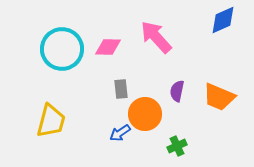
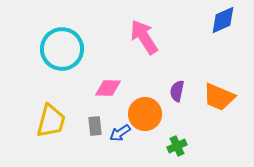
pink arrow: moved 12 px left; rotated 9 degrees clockwise
pink diamond: moved 41 px down
gray rectangle: moved 26 px left, 37 px down
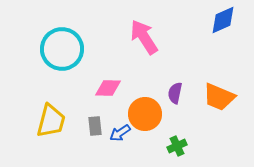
purple semicircle: moved 2 px left, 2 px down
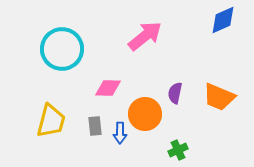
pink arrow: moved 1 px right, 1 px up; rotated 84 degrees clockwise
blue arrow: rotated 55 degrees counterclockwise
green cross: moved 1 px right, 4 px down
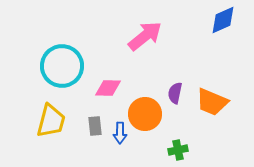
cyan circle: moved 17 px down
orange trapezoid: moved 7 px left, 5 px down
green cross: rotated 12 degrees clockwise
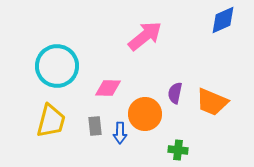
cyan circle: moved 5 px left
green cross: rotated 18 degrees clockwise
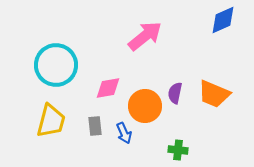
cyan circle: moved 1 px left, 1 px up
pink diamond: rotated 12 degrees counterclockwise
orange trapezoid: moved 2 px right, 8 px up
orange circle: moved 8 px up
blue arrow: moved 4 px right; rotated 25 degrees counterclockwise
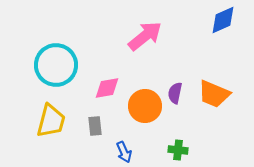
pink diamond: moved 1 px left
blue arrow: moved 19 px down
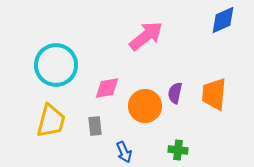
pink arrow: moved 1 px right
orange trapezoid: rotated 72 degrees clockwise
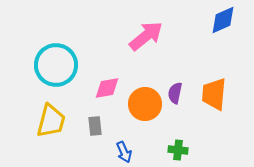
orange circle: moved 2 px up
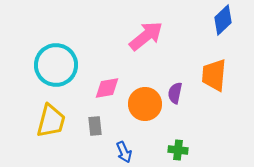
blue diamond: rotated 20 degrees counterclockwise
orange trapezoid: moved 19 px up
